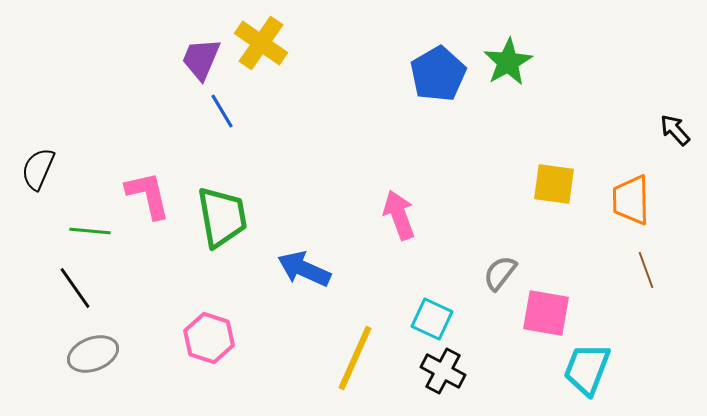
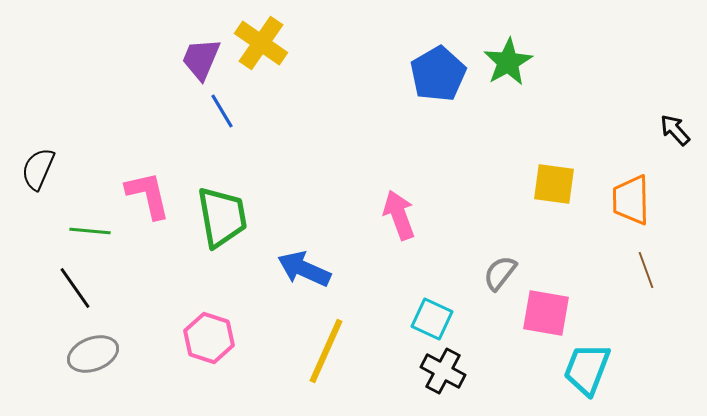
yellow line: moved 29 px left, 7 px up
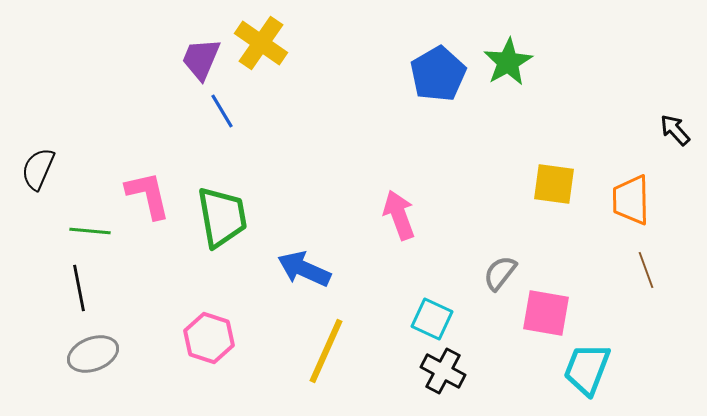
black line: moved 4 px right; rotated 24 degrees clockwise
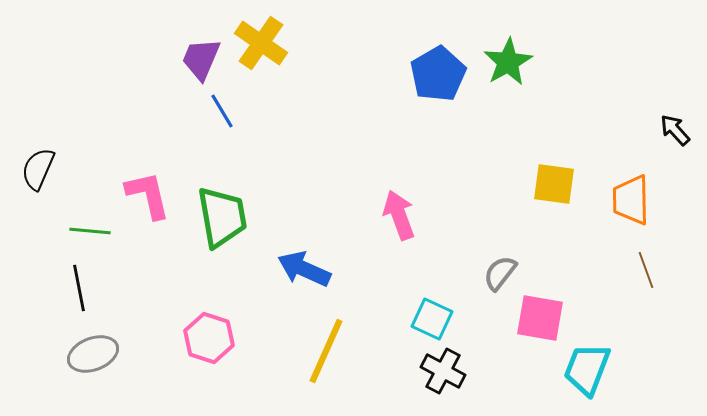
pink square: moved 6 px left, 5 px down
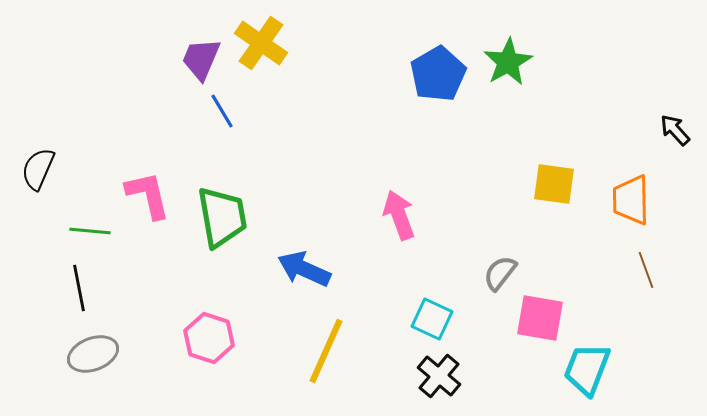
black cross: moved 4 px left, 5 px down; rotated 12 degrees clockwise
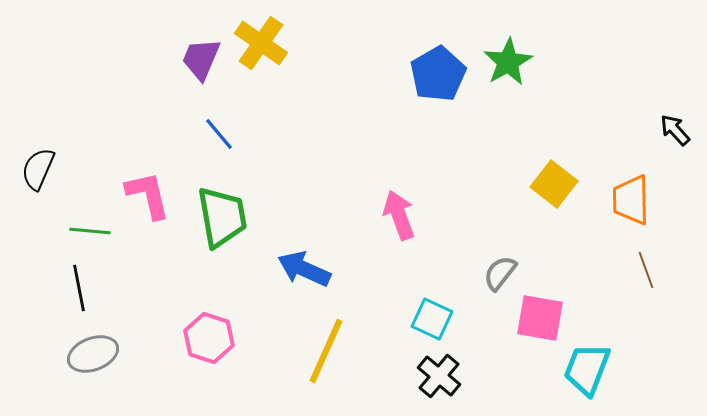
blue line: moved 3 px left, 23 px down; rotated 9 degrees counterclockwise
yellow square: rotated 30 degrees clockwise
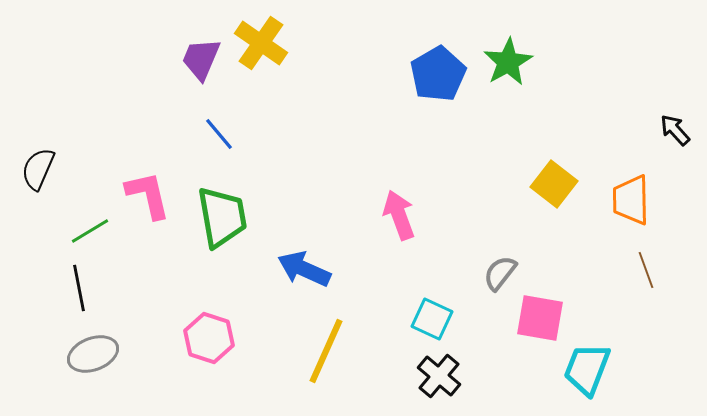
green line: rotated 36 degrees counterclockwise
